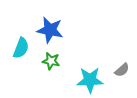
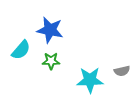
cyan semicircle: moved 2 px down; rotated 20 degrees clockwise
green star: rotated 12 degrees counterclockwise
gray semicircle: moved 1 px down; rotated 28 degrees clockwise
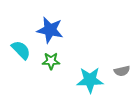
cyan semicircle: rotated 85 degrees counterclockwise
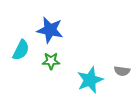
cyan semicircle: rotated 70 degrees clockwise
gray semicircle: rotated 21 degrees clockwise
cyan star: rotated 20 degrees counterclockwise
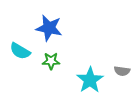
blue star: moved 1 px left, 2 px up
cyan semicircle: moved 1 px left, 1 px down; rotated 95 degrees clockwise
cyan star: rotated 12 degrees counterclockwise
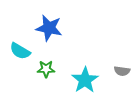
green star: moved 5 px left, 8 px down
cyan star: moved 5 px left
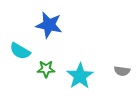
blue star: moved 3 px up
cyan star: moved 5 px left, 4 px up
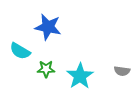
blue star: moved 1 px left, 2 px down
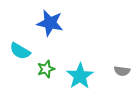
blue star: moved 2 px right, 4 px up
green star: rotated 18 degrees counterclockwise
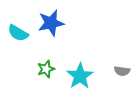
blue star: moved 1 px right; rotated 24 degrees counterclockwise
cyan semicircle: moved 2 px left, 18 px up
